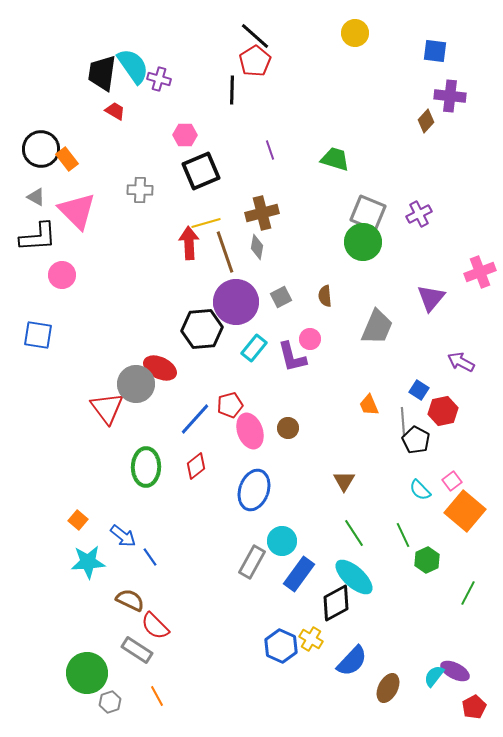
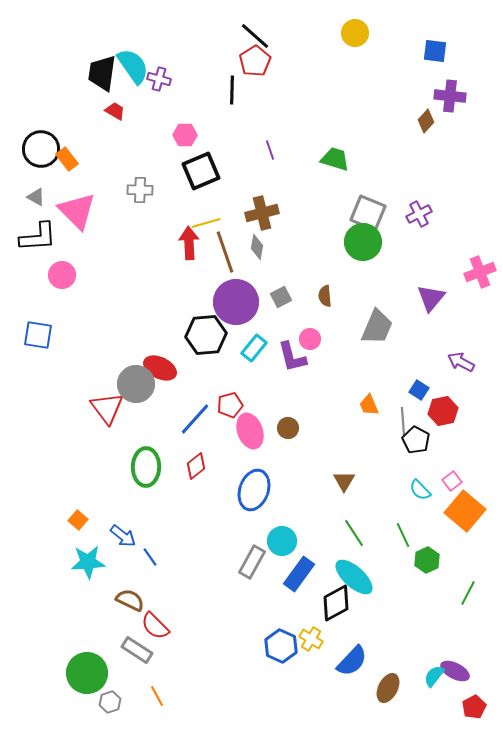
black hexagon at (202, 329): moved 4 px right, 6 px down
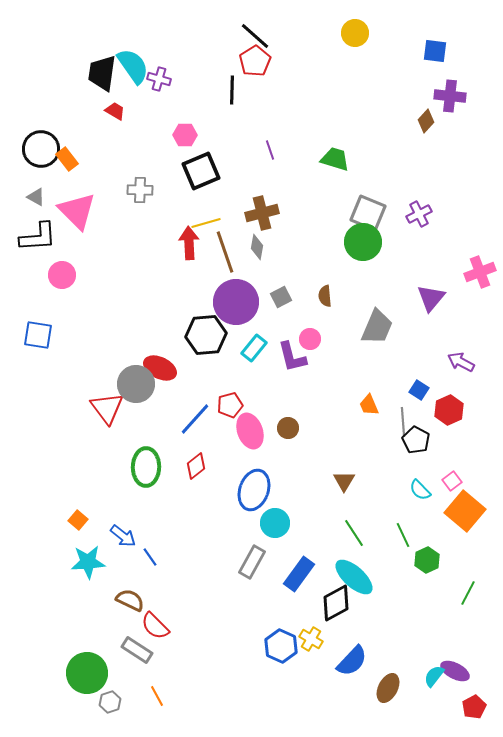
red hexagon at (443, 411): moved 6 px right, 1 px up; rotated 12 degrees counterclockwise
cyan circle at (282, 541): moved 7 px left, 18 px up
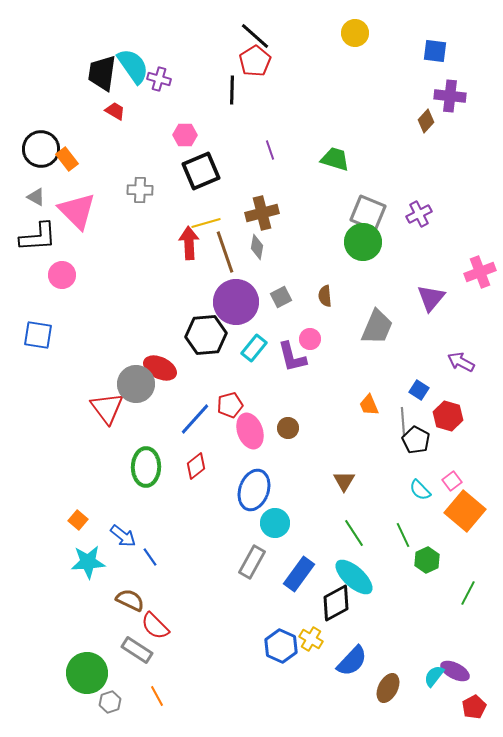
red hexagon at (449, 410): moved 1 px left, 6 px down; rotated 20 degrees counterclockwise
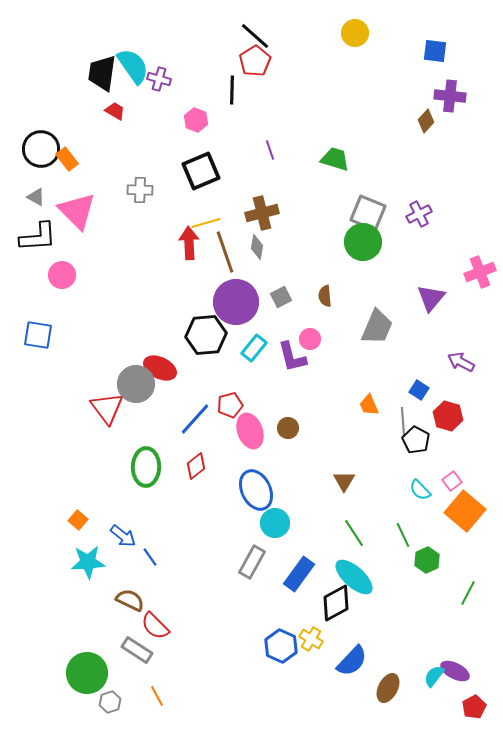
pink hexagon at (185, 135): moved 11 px right, 15 px up; rotated 20 degrees clockwise
blue ellipse at (254, 490): moved 2 px right; rotated 45 degrees counterclockwise
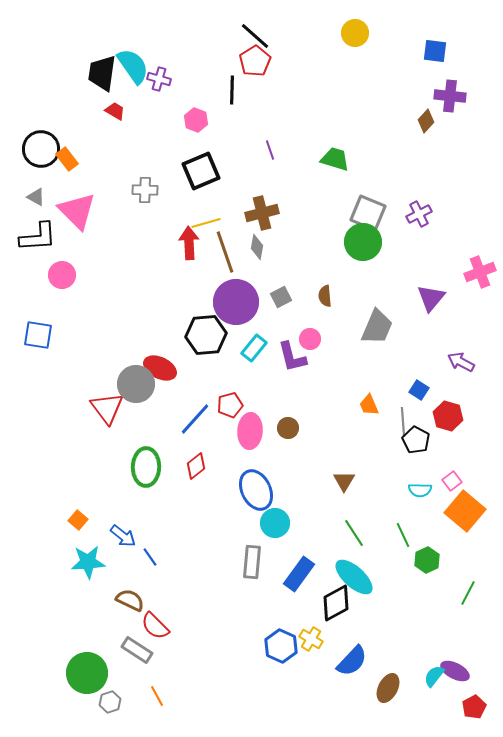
gray cross at (140, 190): moved 5 px right
pink ellipse at (250, 431): rotated 24 degrees clockwise
cyan semicircle at (420, 490): rotated 45 degrees counterclockwise
gray rectangle at (252, 562): rotated 24 degrees counterclockwise
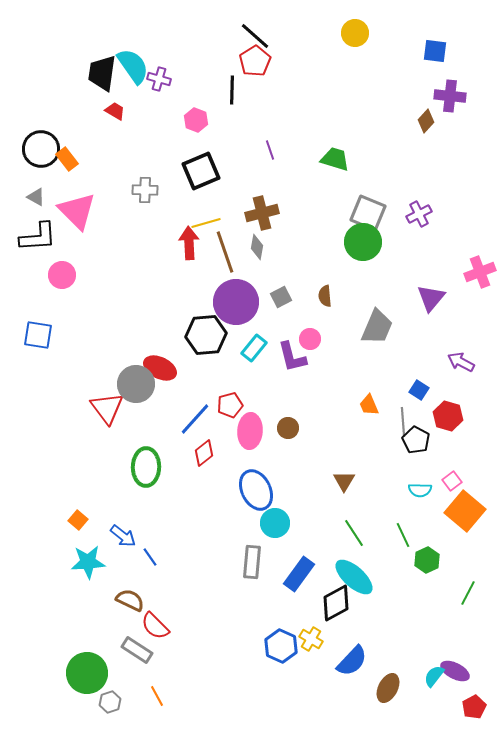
red diamond at (196, 466): moved 8 px right, 13 px up
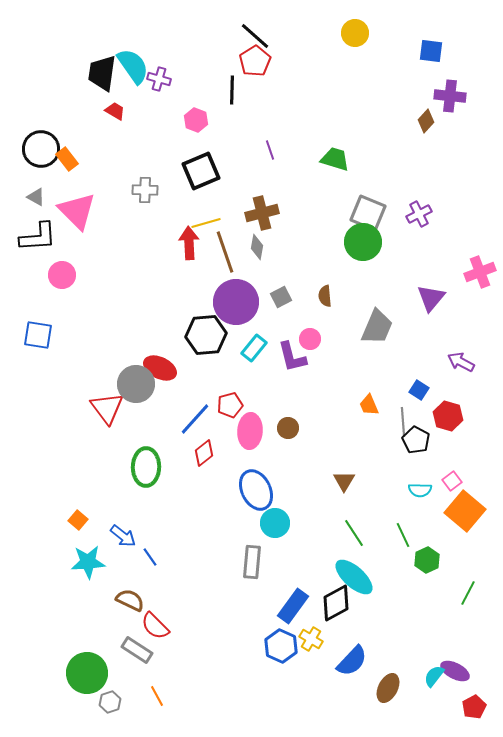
blue square at (435, 51): moved 4 px left
blue rectangle at (299, 574): moved 6 px left, 32 px down
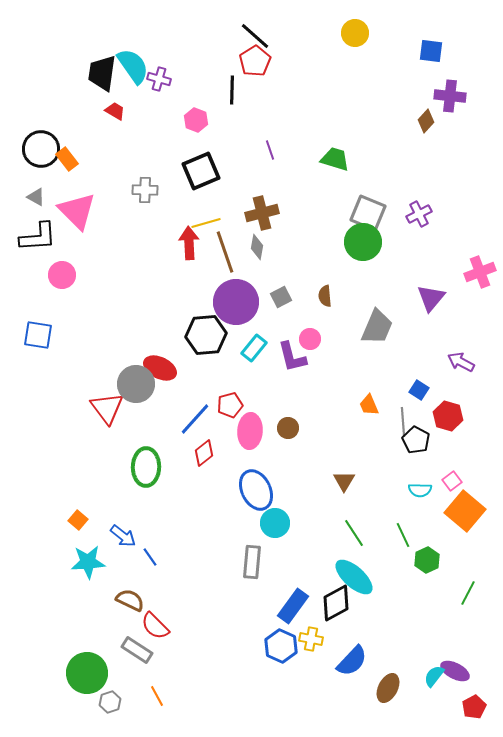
yellow cross at (311, 639): rotated 20 degrees counterclockwise
